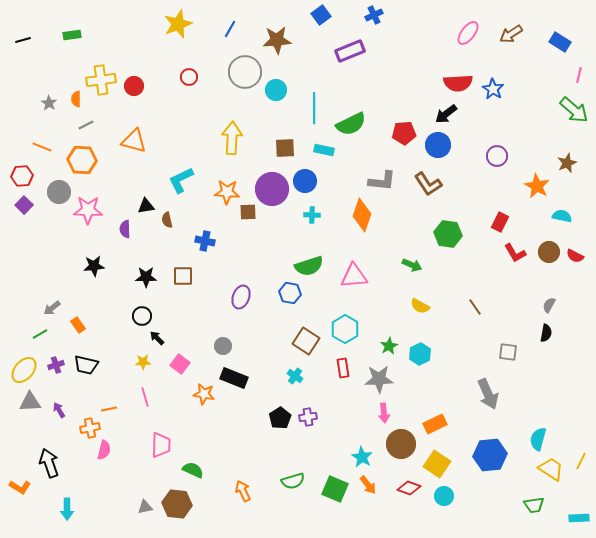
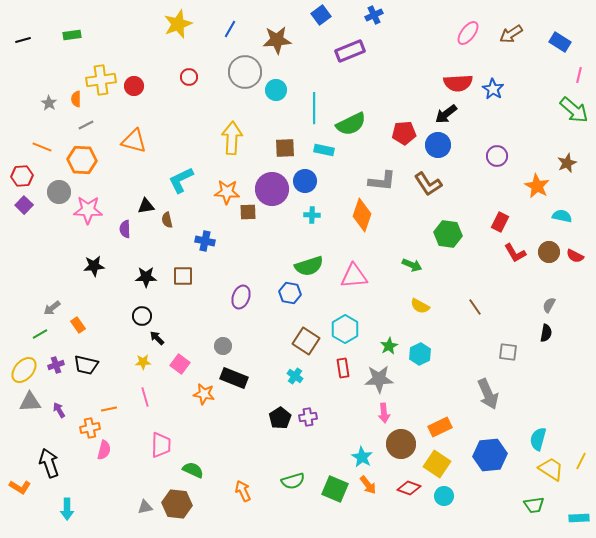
orange rectangle at (435, 424): moved 5 px right, 3 px down
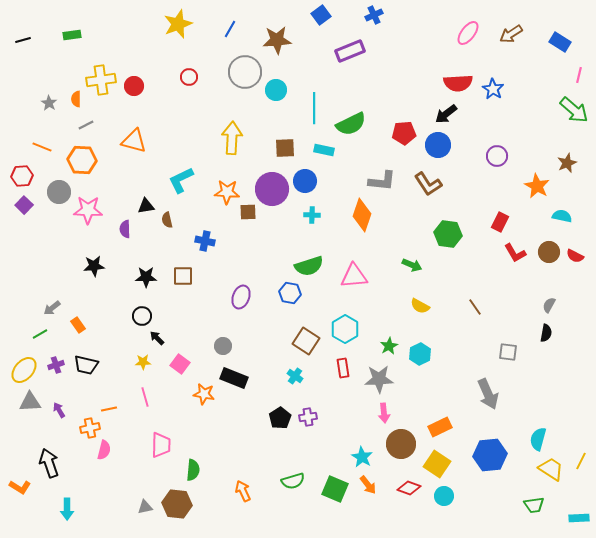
green semicircle at (193, 470): rotated 70 degrees clockwise
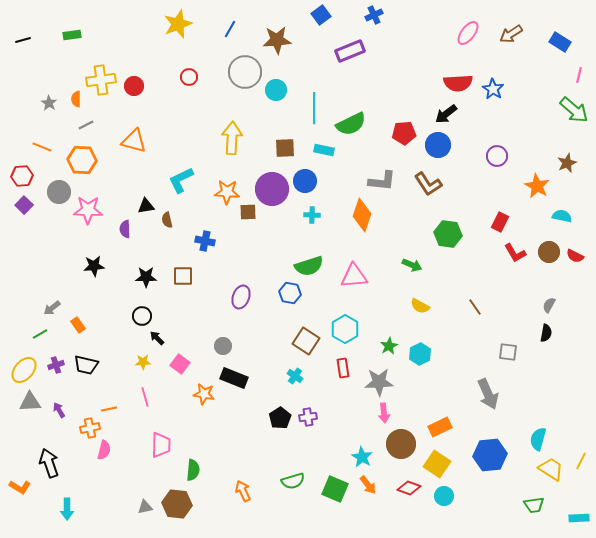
gray star at (379, 379): moved 3 px down
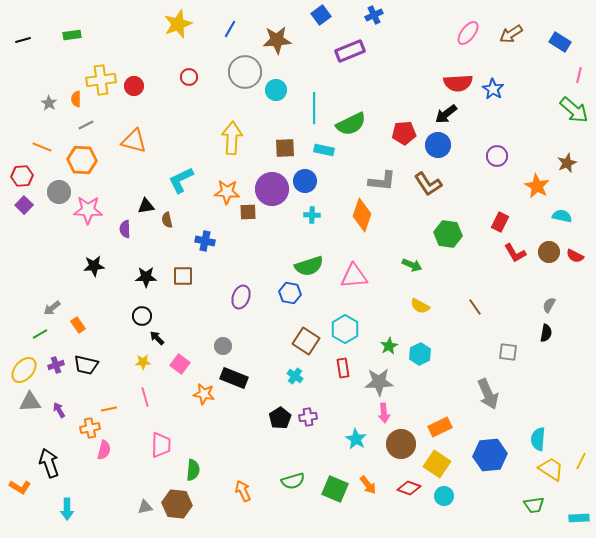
cyan semicircle at (538, 439): rotated 10 degrees counterclockwise
cyan star at (362, 457): moved 6 px left, 18 px up
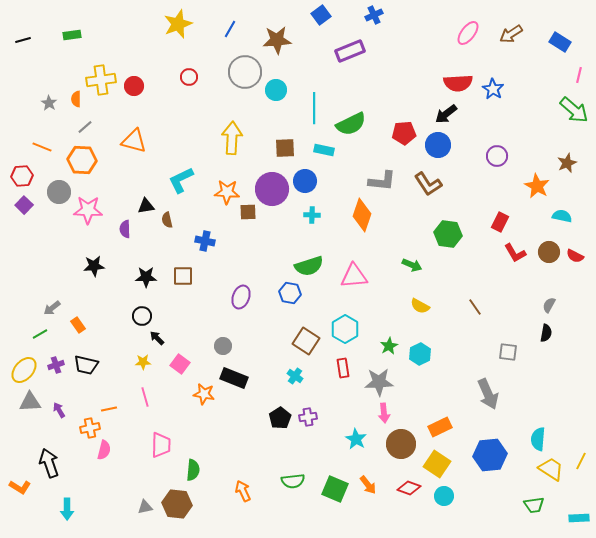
gray line at (86, 125): moved 1 px left, 2 px down; rotated 14 degrees counterclockwise
green semicircle at (293, 481): rotated 10 degrees clockwise
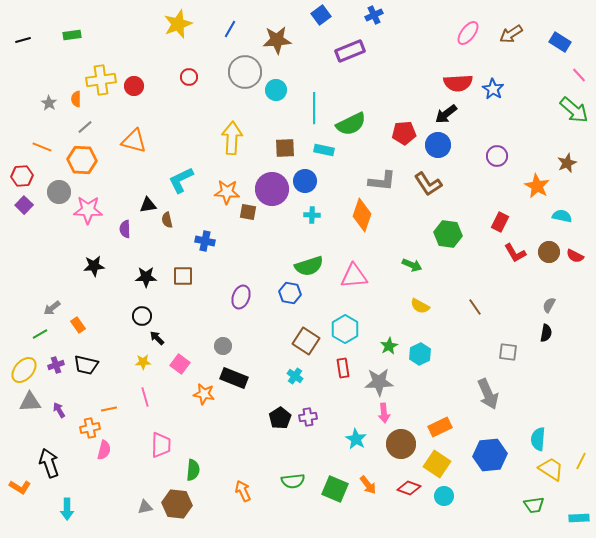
pink line at (579, 75): rotated 56 degrees counterclockwise
black triangle at (146, 206): moved 2 px right, 1 px up
brown square at (248, 212): rotated 12 degrees clockwise
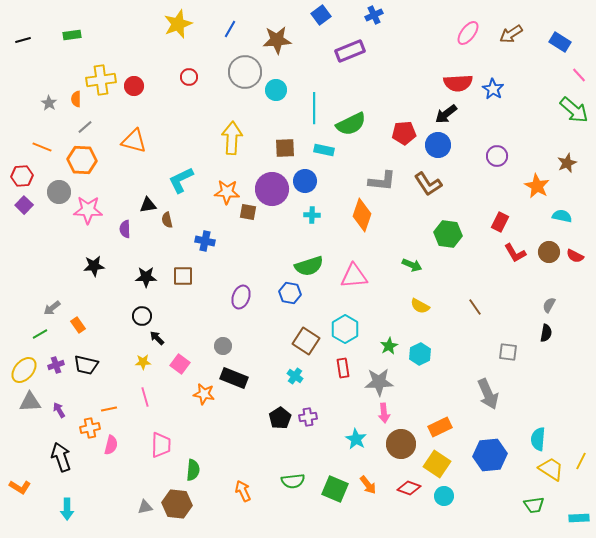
pink semicircle at (104, 450): moved 7 px right, 5 px up
black arrow at (49, 463): moved 12 px right, 6 px up
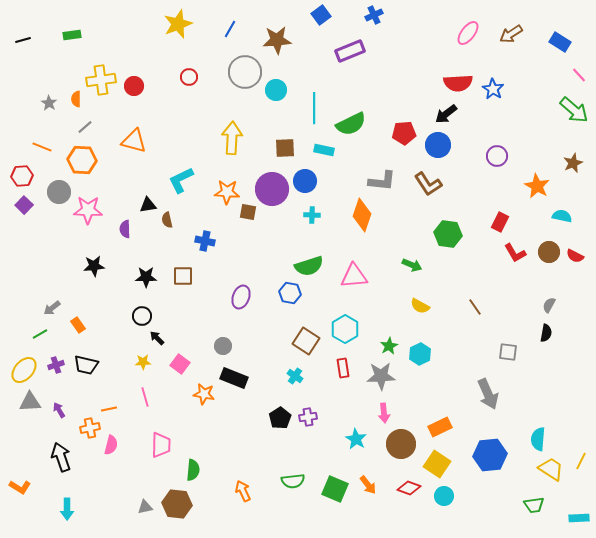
brown star at (567, 163): moved 6 px right
gray star at (379, 382): moved 2 px right, 6 px up
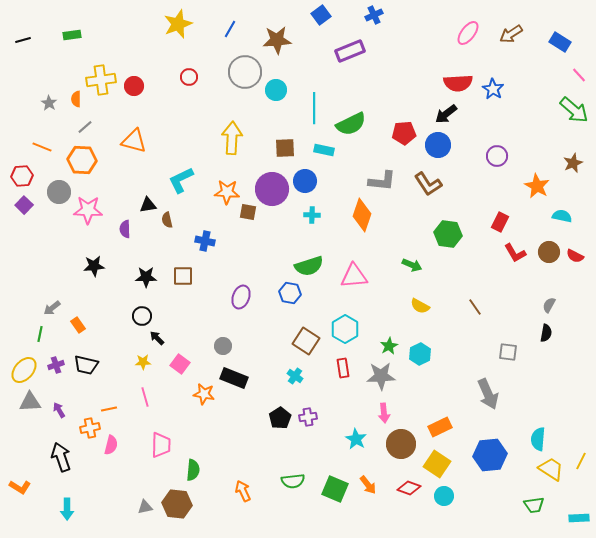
green line at (40, 334): rotated 49 degrees counterclockwise
